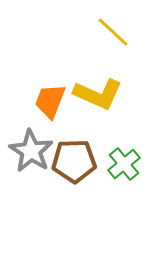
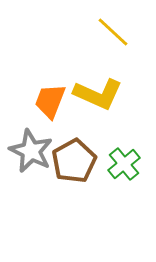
gray star: rotated 6 degrees counterclockwise
brown pentagon: rotated 27 degrees counterclockwise
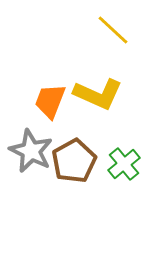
yellow line: moved 2 px up
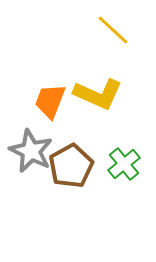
brown pentagon: moved 3 px left, 5 px down
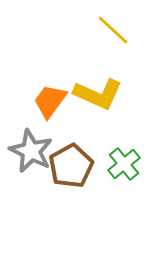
orange trapezoid: rotated 15 degrees clockwise
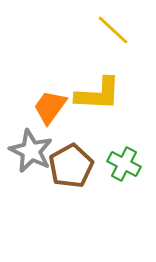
yellow L-shape: rotated 21 degrees counterclockwise
orange trapezoid: moved 6 px down
green cross: rotated 24 degrees counterclockwise
